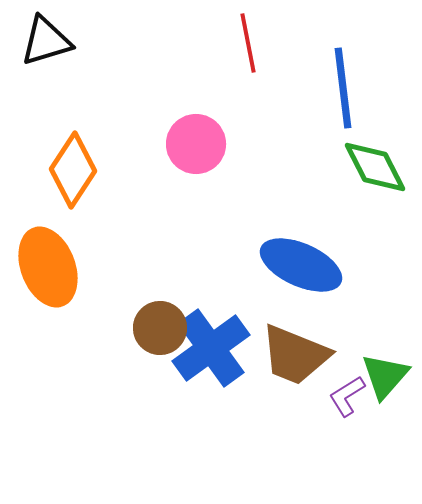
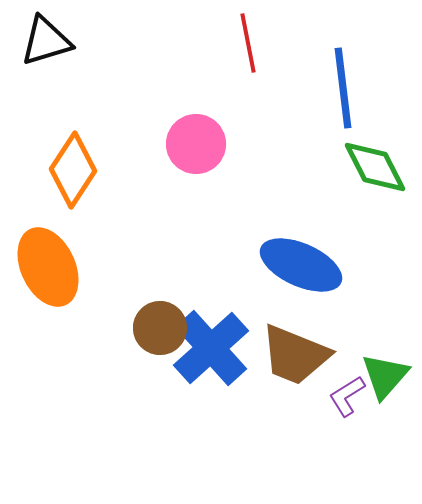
orange ellipse: rotated 4 degrees counterclockwise
blue cross: rotated 6 degrees counterclockwise
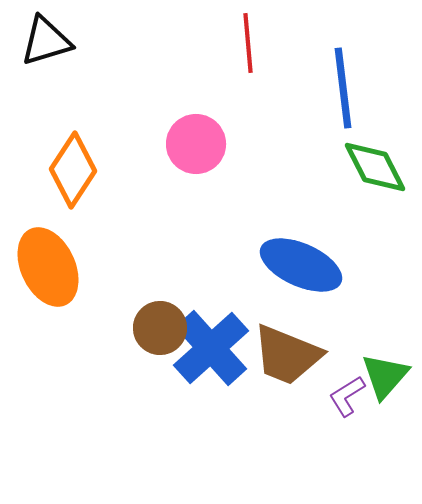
red line: rotated 6 degrees clockwise
brown trapezoid: moved 8 px left
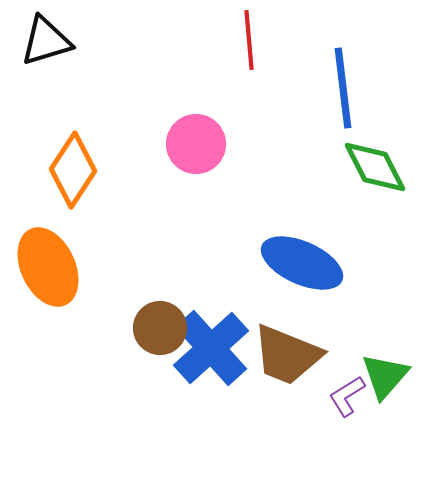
red line: moved 1 px right, 3 px up
blue ellipse: moved 1 px right, 2 px up
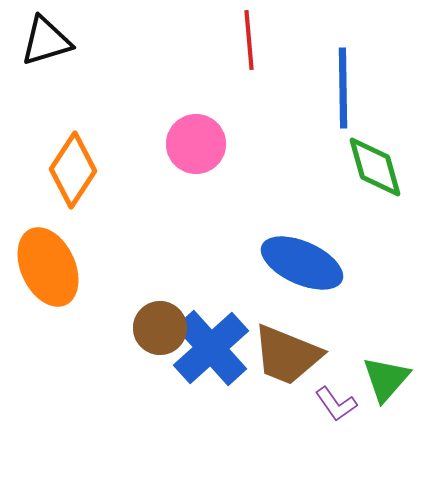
blue line: rotated 6 degrees clockwise
green diamond: rotated 12 degrees clockwise
green triangle: moved 1 px right, 3 px down
purple L-shape: moved 11 px left, 8 px down; rotated 93 degrees counterclockwise
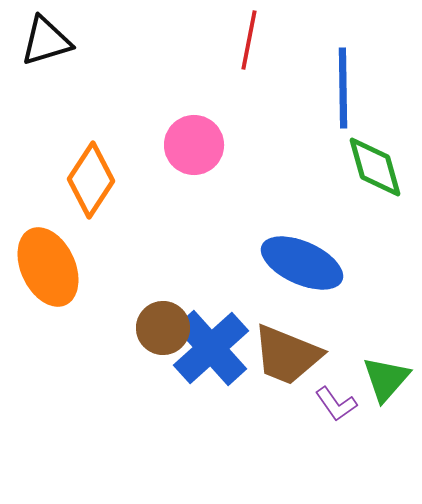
red line: rotated 16 degrees clockwise
pink circle: moved 2 px left, 1 px down
orange diamond: moved 18 px right, 10 px down
brown circle: moved 3 px right
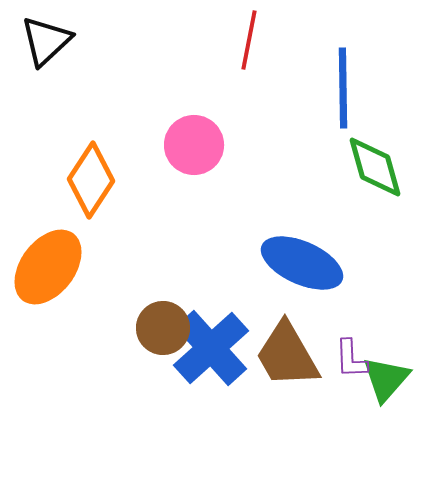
black triangle: rotated 26 degrees counterclockwise
orange ellipse: rotated 62 degrees clockwise
brown trapezoid: rotated 38 degrees clockwise
purple L-shape: moved 15 px right, 45 px up; rotated 33 degrees clockwise
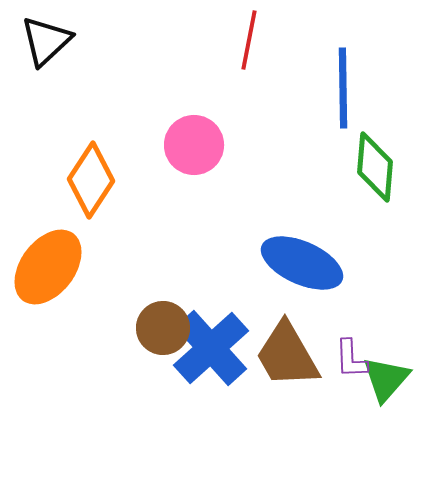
green diamond: rotated 20 degrees clockwise
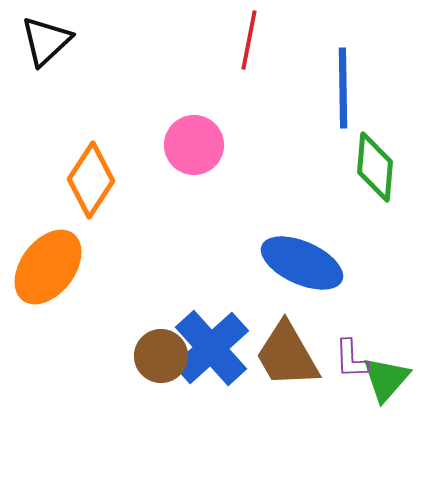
brown circle: moved 2 px left, 28 px down
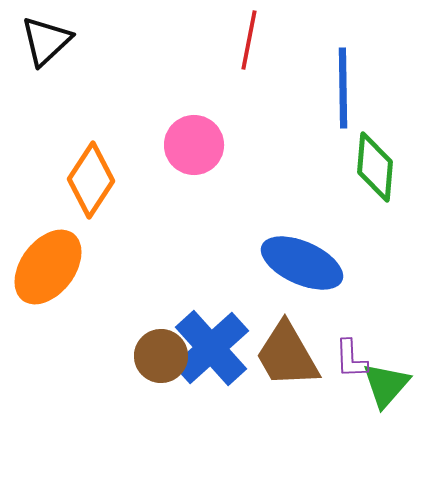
green triangle: moved 6 px down
